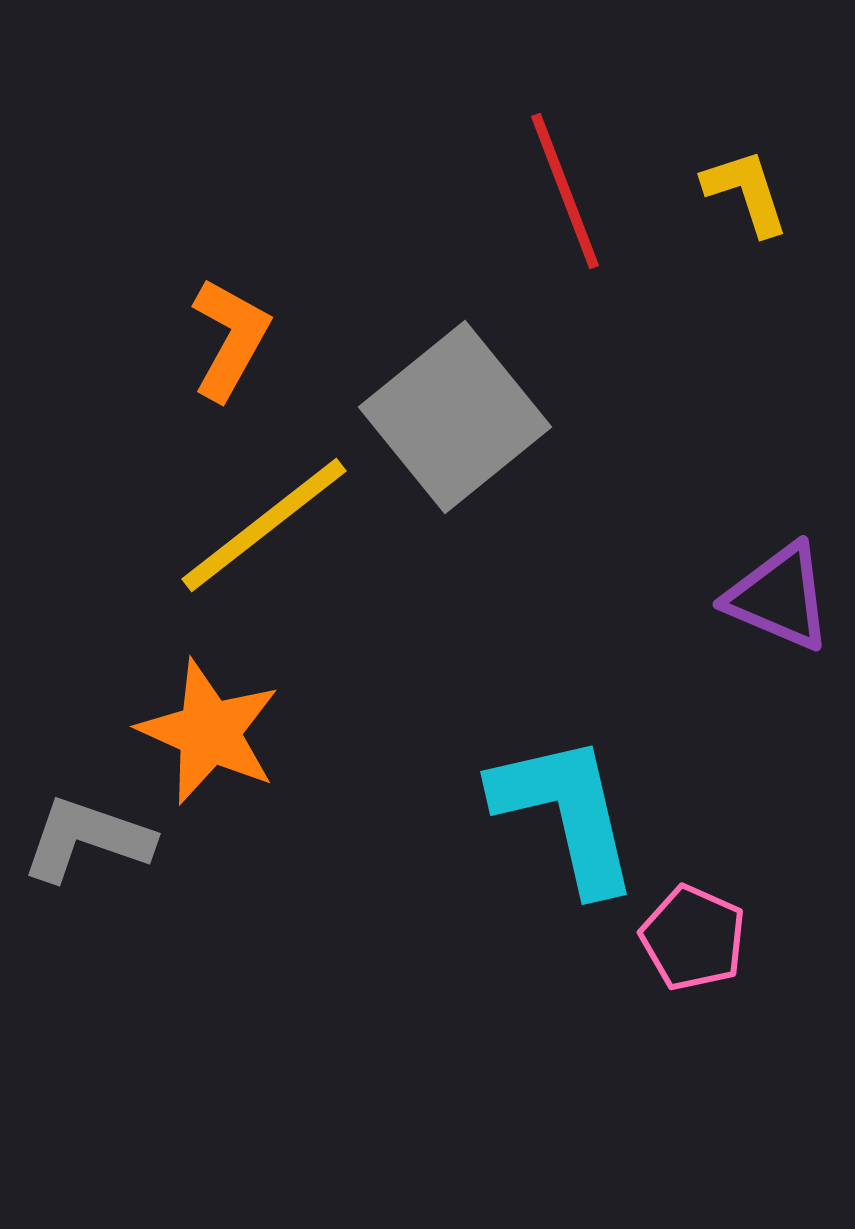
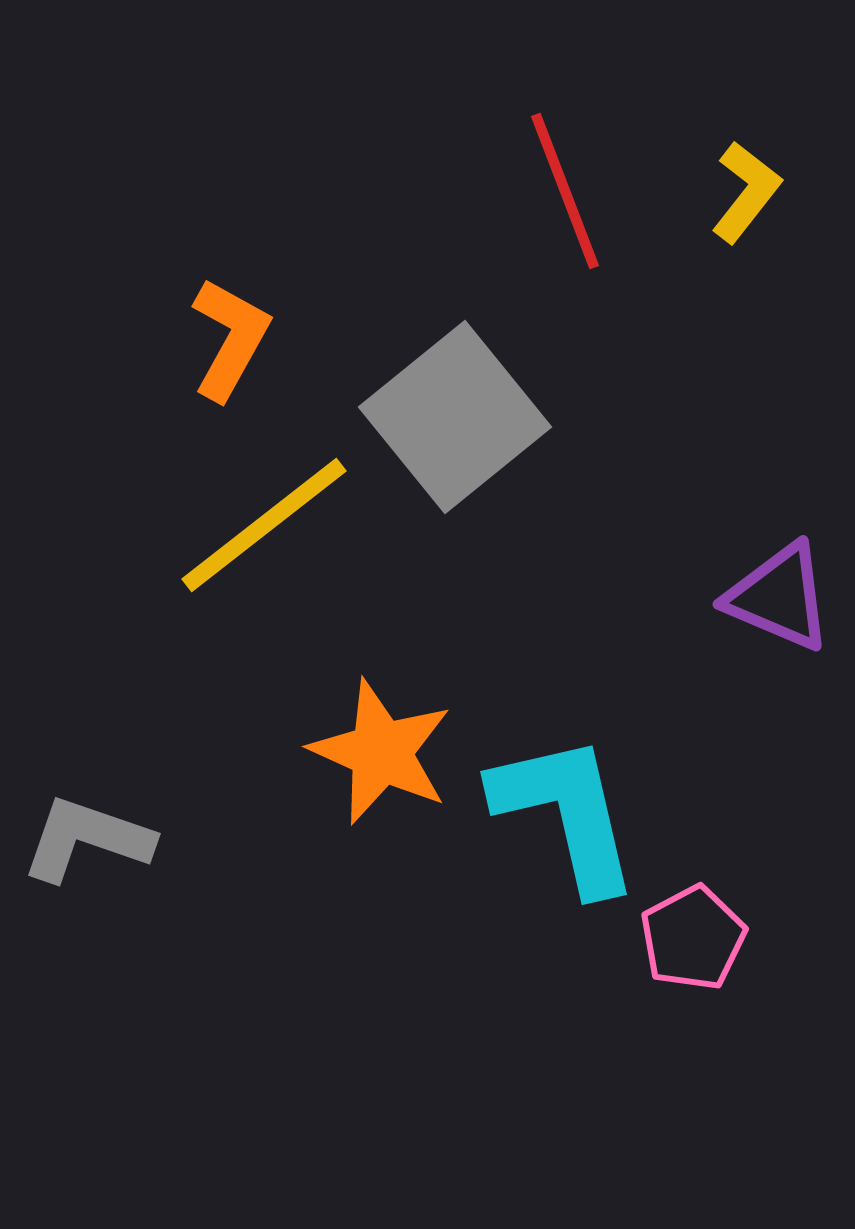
yellow L-shape: rotated 56 degrees clockwise
orange star: moved 172 px right, 20 px down
pink pentagon: rotated 20 degrees clockwise
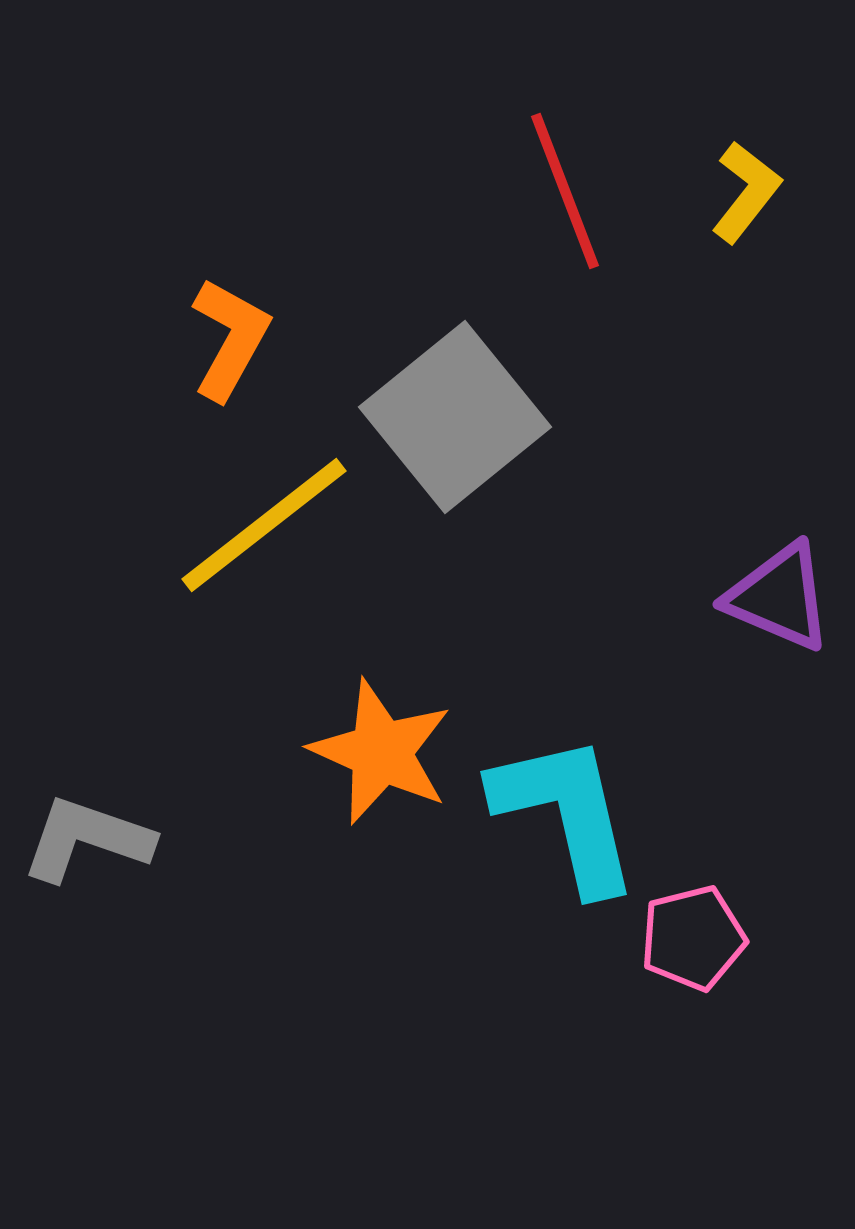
pink pentagon: rotated 14 degrees clockwise
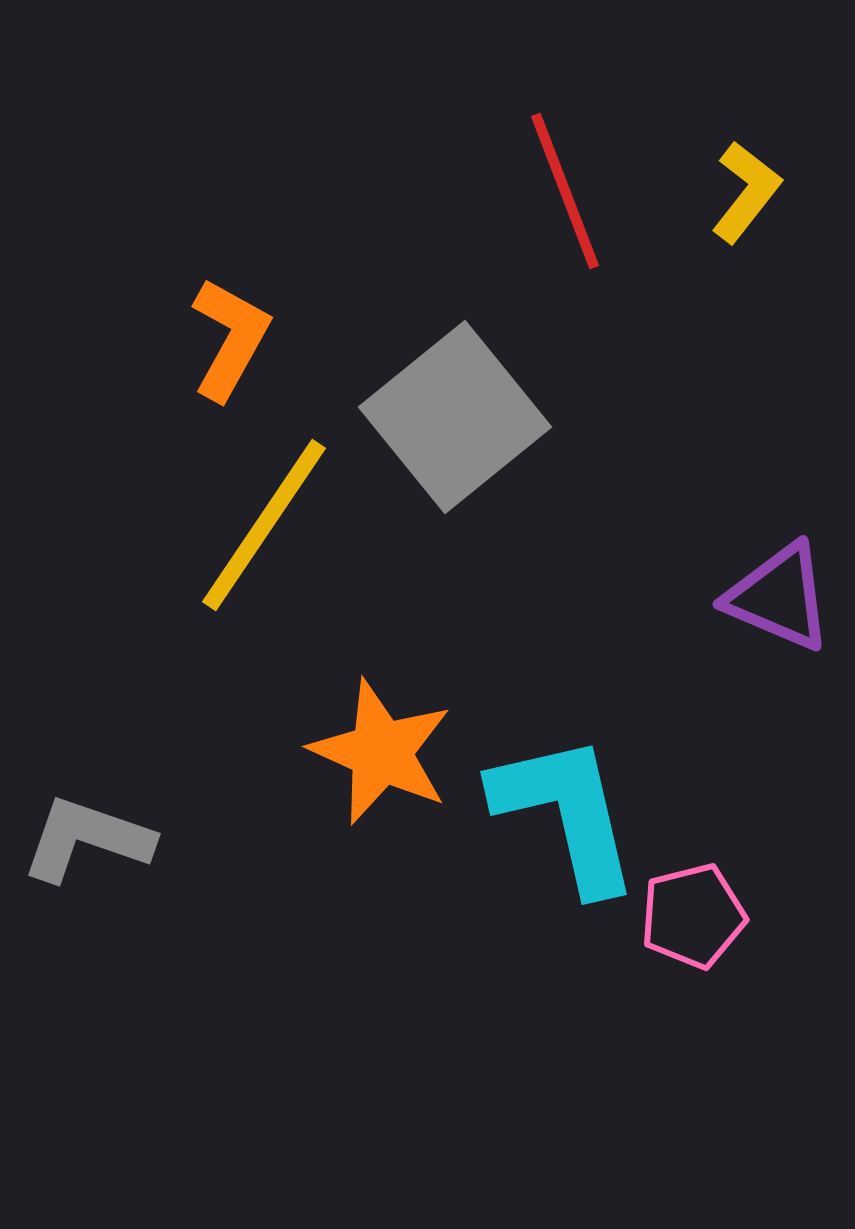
yellow line: rotated 18 degrees counterclockwise
pink pentagon: moved 22 px up
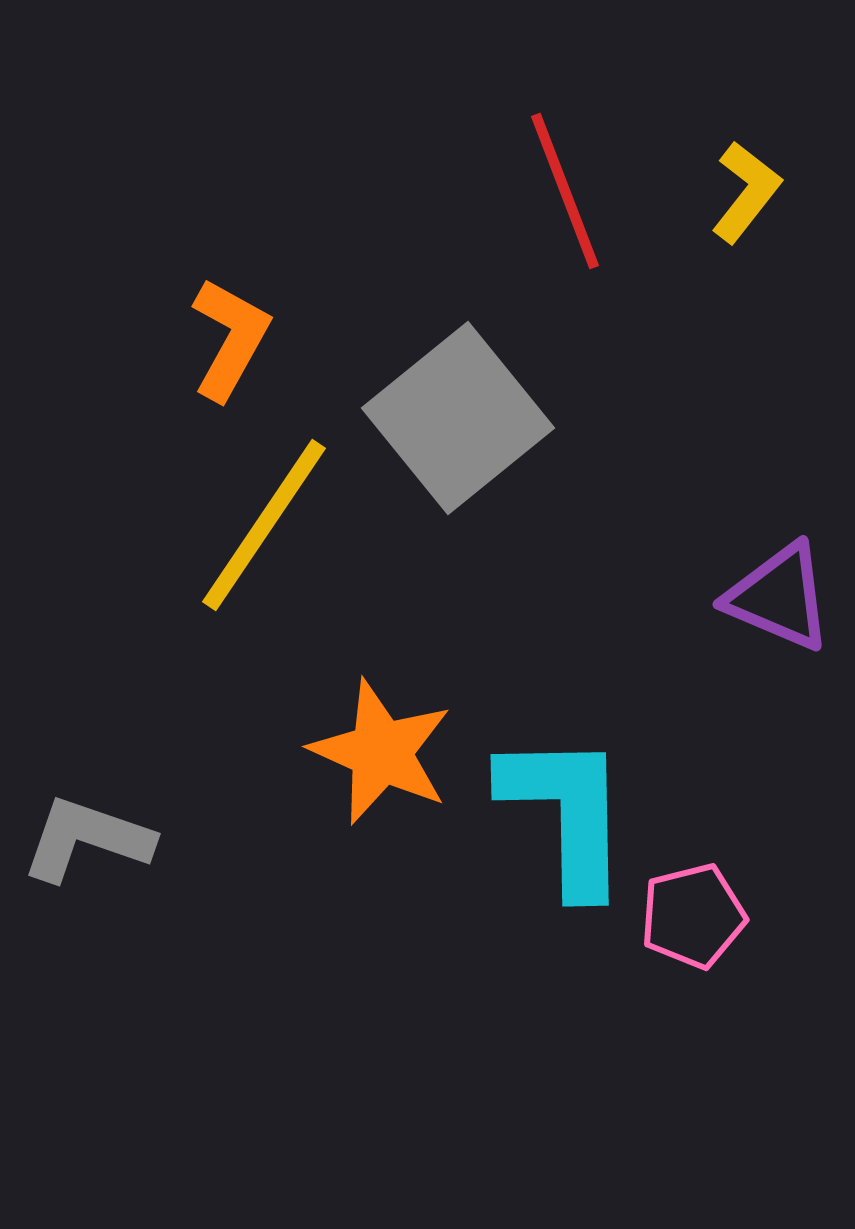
gray square: moved 3 px right, 1 px down
cyan L-shape: rotated 12 degrees clockwise
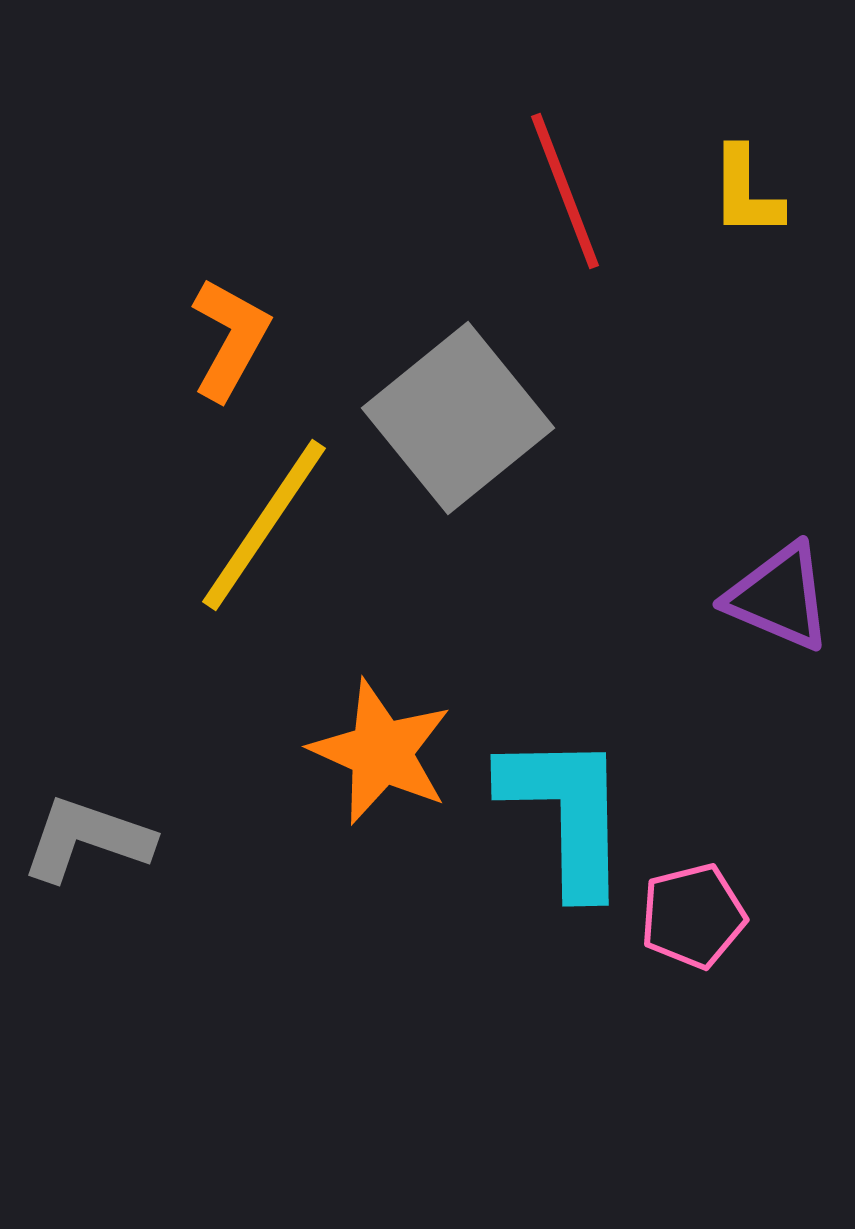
yellow L-shape: rotated 142 degrees clockwise
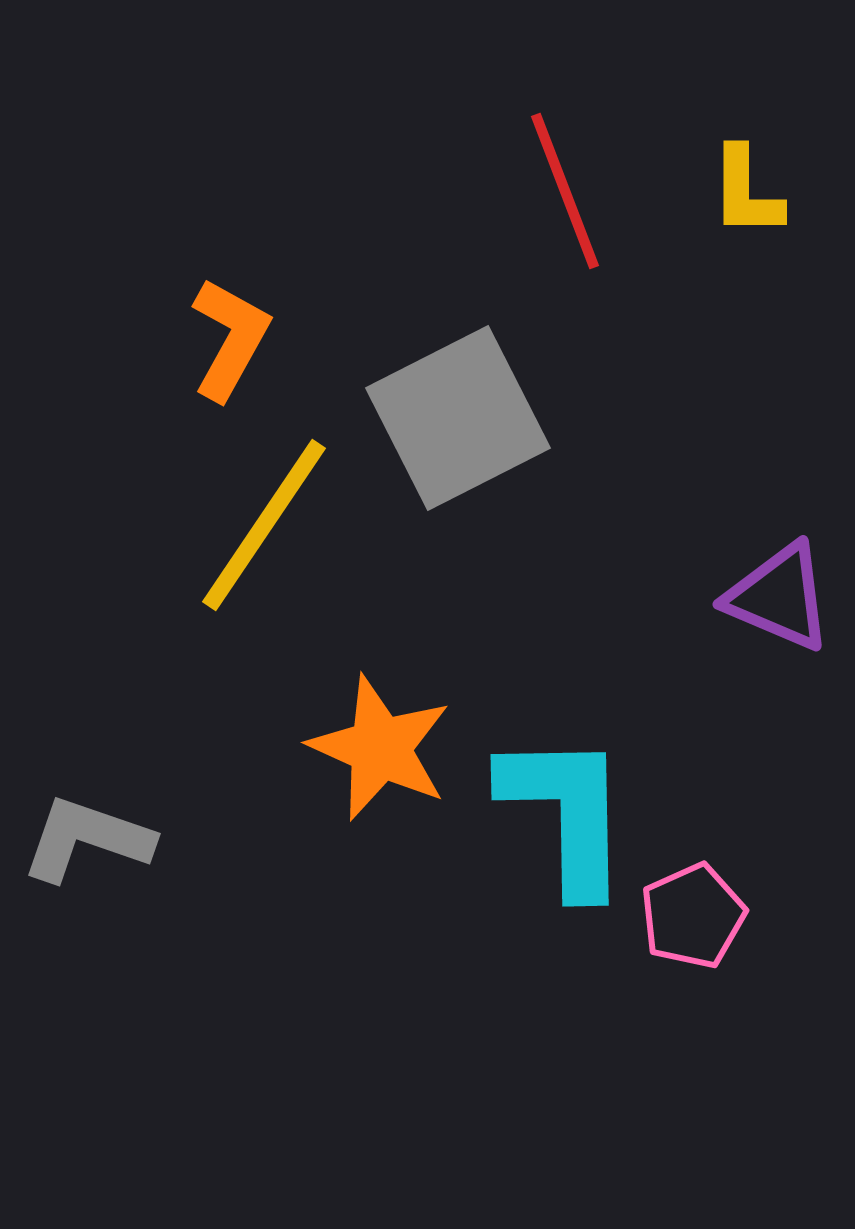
gray square: rotated 12 degrees clockwise
orange star: moved 1 px left, 4 px up
pink pentagon: rotated 10 degrees counterclockwise
